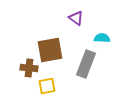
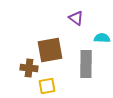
gray rectangle: rotated 20 degrees counterclockwise
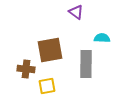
purple triangle: moved 6 px up
brown cross: moved 3 px left, 1 px down
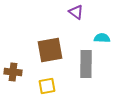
brown cross: moved 13 px left, 3 px down
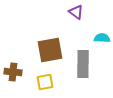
gray rectangle: moved 3 px left
yellow square: moved 2 px left, 4 px up
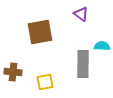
purple triangle: moved 5 px right, 2 px down
cyan semicircle: moved 8 px down
brown square: moved 10 px left, 18 px up
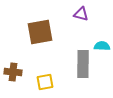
purple triangle: rotated 21 degrees counterclockwise
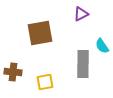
purple triangle: rotated 42 degrees counterclockwise
brown square: moved 1 px down
cyan semicircle: rotated 126 degrees counterclockwise
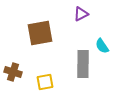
brown cross: rotated 12 degrees clockwise
